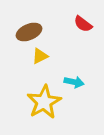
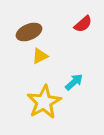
red semicircle: rotated 78 degrees counterclockwise
cyan arrow: rotated 54 degrees counterclockwise
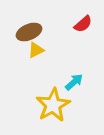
yellow triangle: moved 4 px left, 6 px up
yellow star: moved 9 px right, 3 px down
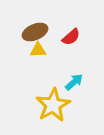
red semicircle: moved 12 px left, 13 px down
brown ellipse: moved 6 px right
yellow triangle: moved 2 px right; rotated 24 degrees clockwise
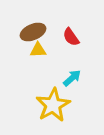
brown ellipse: moved 2 px left
red semicircle: rotated 96 degrees clockwise
cyan arrow: moved 2 px left, 4 px up
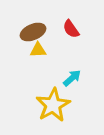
red semicircle: moved 8 px up
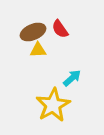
red semicircle: moved 11 px left
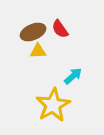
yellow triangle: moved 1 px down
cyan arrow: moved 1 px right, 2 px up
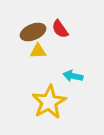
cyan arrow: rotated 126 degrees counterclockwise
yellow star: moved 4 px left, 3 px up
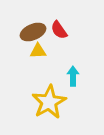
red semicircle: moved 1 px left, 1 px down
cyan arrow: rotated 78 degrees clockwise
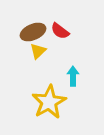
red semicircle: moved 1 px right, 1 px down; rotated 18 degrees counterclockwise
yellow triangle: rotated 42 degrees counterclockwise
